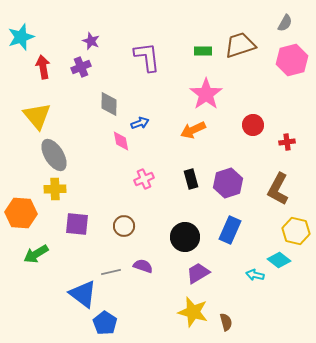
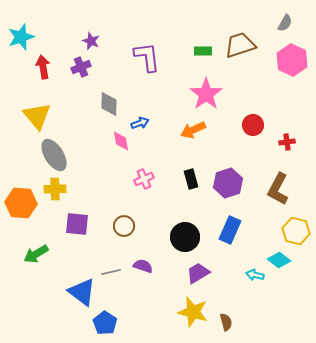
pink hexagon: rotated 20 degrees counterclockwise
orange hexagon: moved 10 px up
blue triangle: moved 1 px left, 2 px up
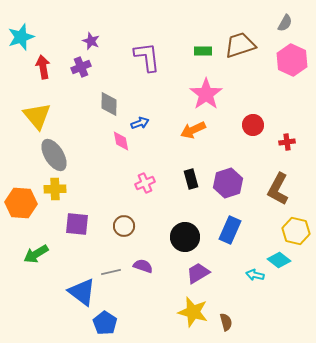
pink cross: moved 1 px right, 4 px down
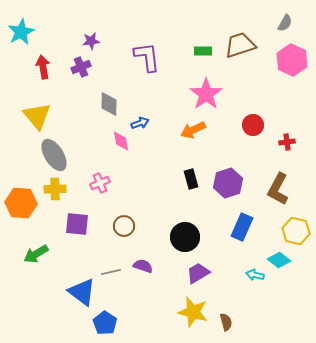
cyan star: moved 5 px up; rotated 8 degrees counterclockwise
purple star: rotated 30 degrees counterclockwise
pink cross: moved 45 px left
blue rectangle: moved 12 px right, 3 px up
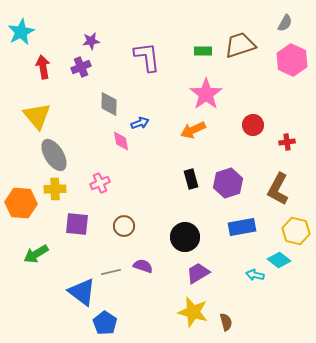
blue rectangle: rotated 56 degrees clockwise
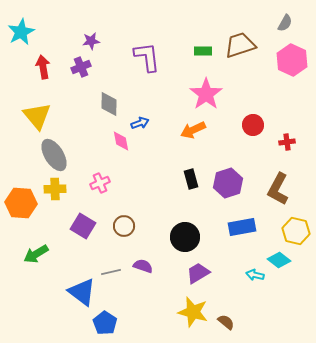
purple square: moved 6 px right, 2 px down; rotated 25 degrees clockwise
brown semicircle: rotated 36 degrees counterclockwise
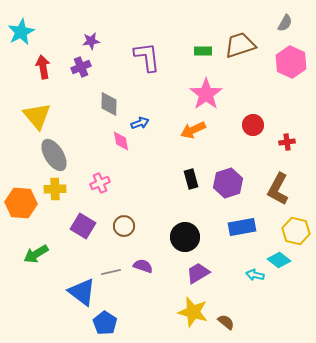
pink hexagon: moved 1 px left, 2 px down
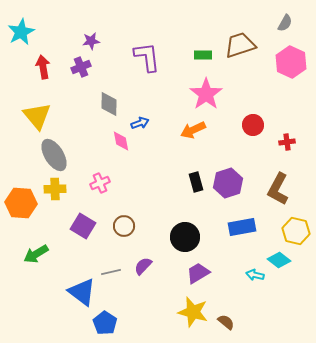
green rectangle: moved 4 px down
black rectangle: moved 5 px right, 3 px down
purple semicircle: rotated 66 degrees counterclockwise
